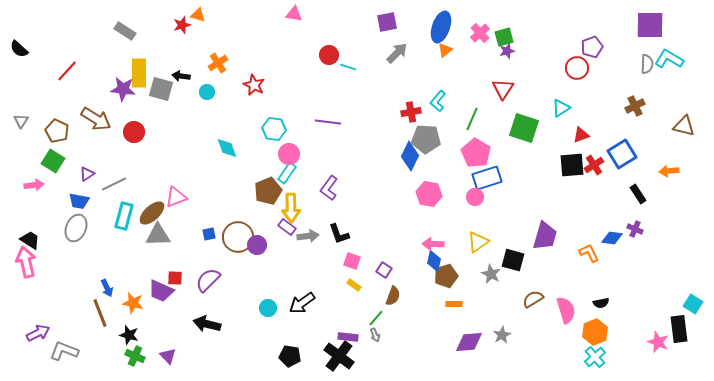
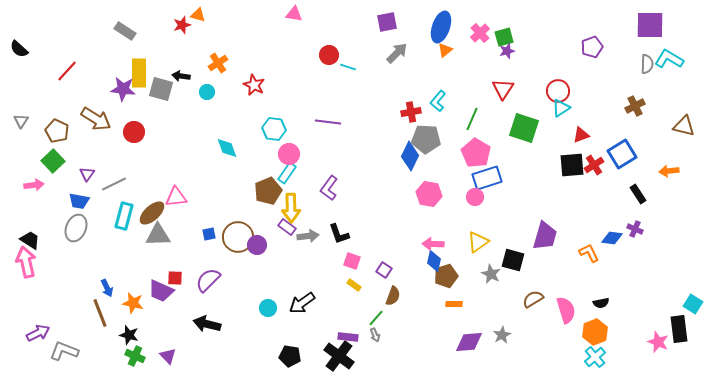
red circle at (577, 68): moved 19 px left, 23 px down
green square at (53, 161): rotated 15 degrees clockwise
purple triangle at (87, 174): rotated 21 degrees counterclockwise
pink triangle at (176, 197): rotated 15 degrees clockwise
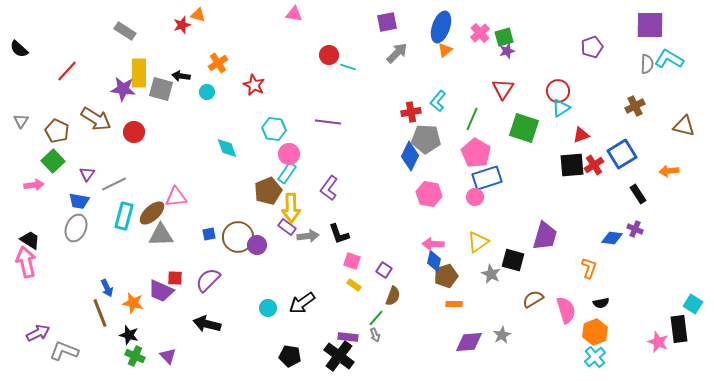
gray triangle at (158, 235): moved 3 px right
orange L-shape at (589, 253): moved 15 px down; rotated 45 degrees clockwise
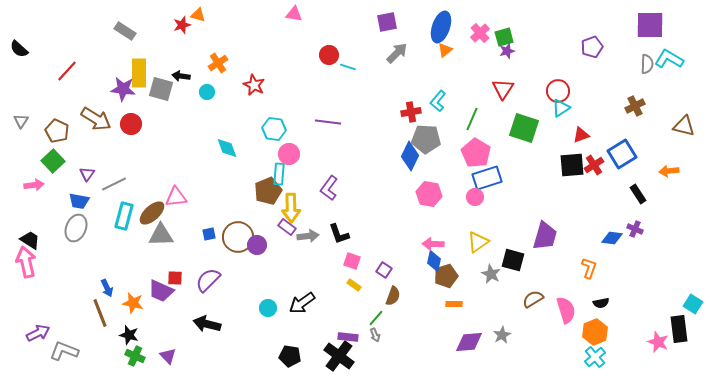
red circle at (134, 132): moved 3 px left, 8 px up
cyan rectangle at (287, 173): moved 8 px left, 1 px down; rotated 30 degrees counterclockwise
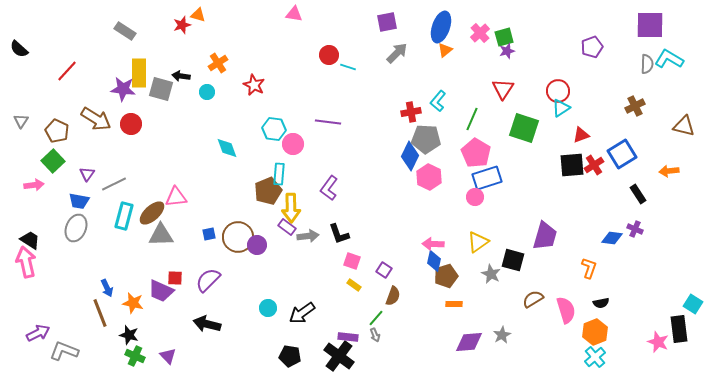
pink circle at (289, 154): moved 4 px right, 10 px up
pink hexagon at (429, 194): moved 17 px up; rotated 15 degrees clockwise
black arrow at (302, 303): moved 10 px down
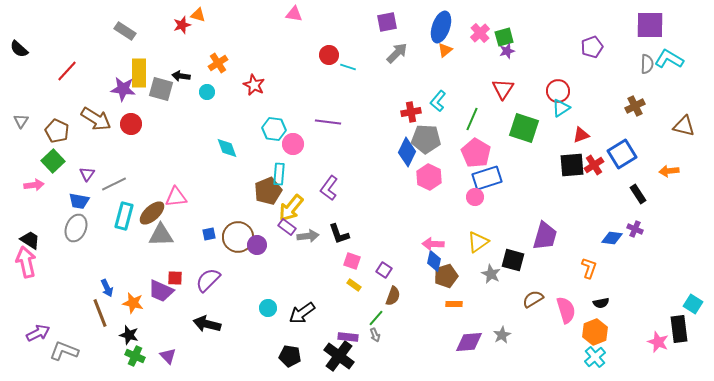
blue diamond at (410, 156): moved 3 px left, 4 px up
yellow arrow at (291, 208): rotated 40 degrees clockwise
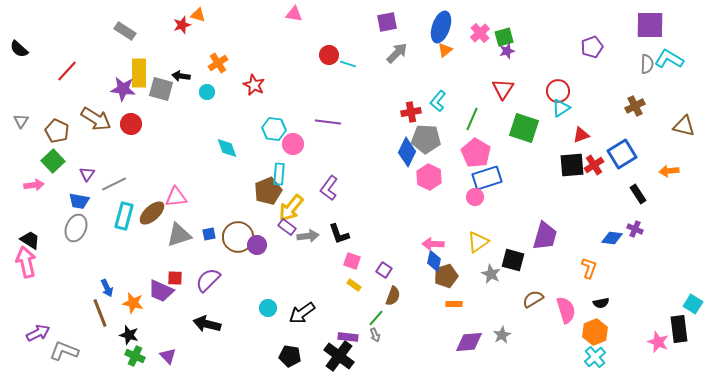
cyan line at (348, 67): moved 3 px up
gray triangle at (161, 235): moved 18 px right; rotated 16 degrees counterclockwise
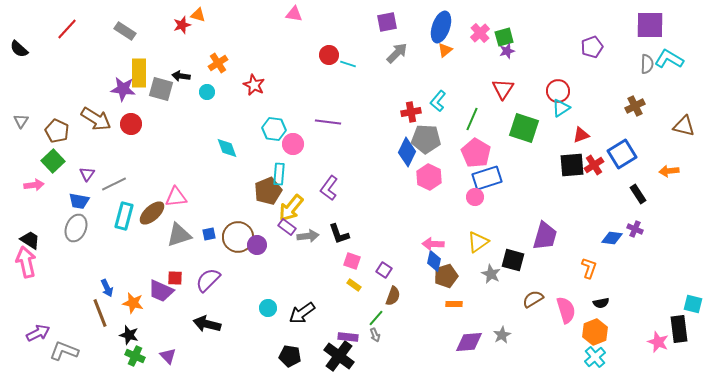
red line at (67, 71): moved 42 px up
cyan square at (693, 304): rotated 18 degrees counterclockwise
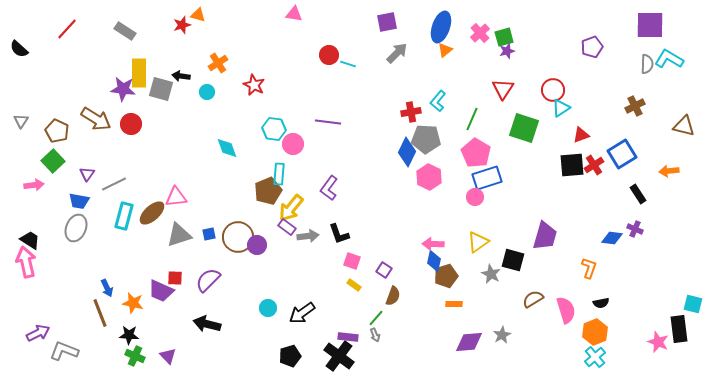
red circle at (558, 91): moved 5 px left, 1 px up
black star at (129, 335): rotated 12 degrees counterclockwise
black pentagon at (290, 356): rotated 25 degrees counterclockwise
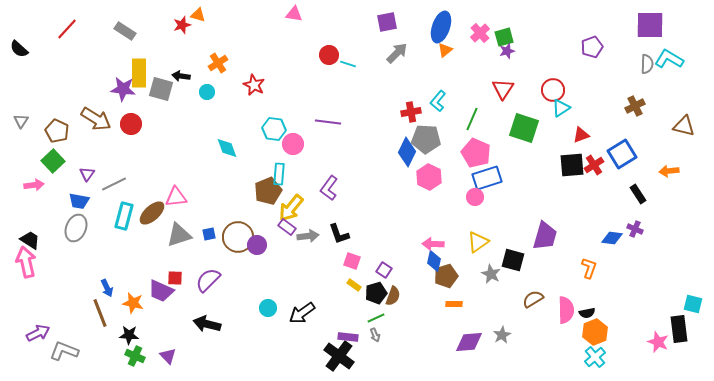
pink pentagon at (476, 153): rotated 8 degrees counterclockwise
black semicircle at (601, 303): moved 14 px left, 10 px down
pink semicircle at (566, 310): rotated 16 degrees clockwise
green line at (376, 318): rotated 24 degrees clockwise
black pentagon at (290, 356): moved 86 px right, 63 px up
